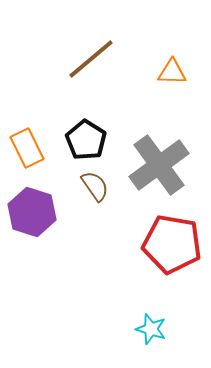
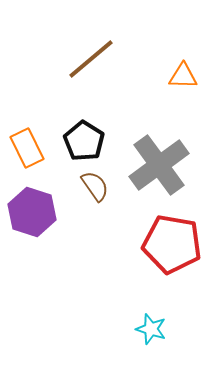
orange triangle: moved 11 px right, 4 px down
black pentagon: moved 2 px left, 1 px down
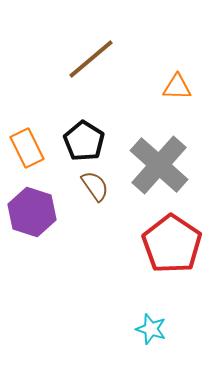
orange triangle: moved 6 px left, 11 px down
gray cross: rotated 12 degrees counterclockwise
red pentagon: rotated 24 degrees clockwise
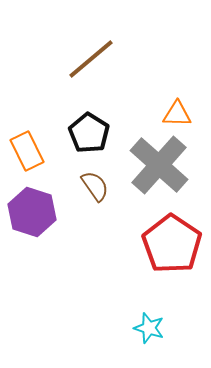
orange triangle: moved 27 px down
black pentagon: moved 5 px right, 8 px up
orange rectangle: moved 3 px down
cyan star: moved 2 px left, 1 px up
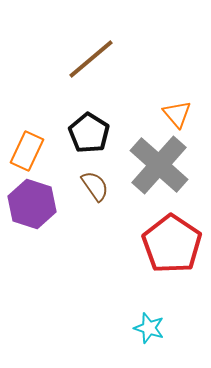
orange triangle: rotated 48 degrees clockwise
orange rectangle: rotated 51 degrees clockwise
purple hexagon: moved 8 px up
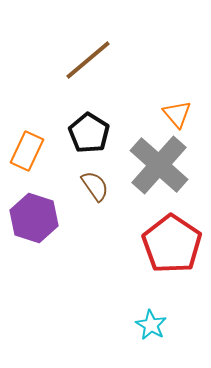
brown line: moved 3 px left, 1 px down
purple hexagon: moved 2 px right, 14 px down
cyan star: moved 2 px right, 3 px up; rotated 12 degrees clockwise
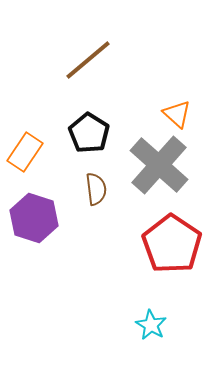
orange triangle: rotated 8 degrees counterclockwise
orange rectangle: moved 2 px left, 1 px down; rotated 9 degrees clockwise
brown semicircle: moved 1 px right, 3 px down; rotated 28 degrees clockwise
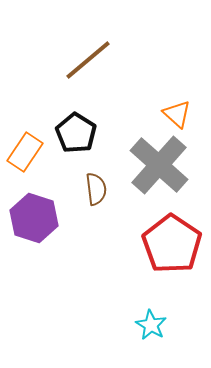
black pentagon: moved 13 px left
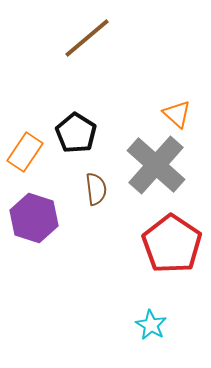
brown line: moved 1 px left, 22 px up
gray cross: moved 3 px left
